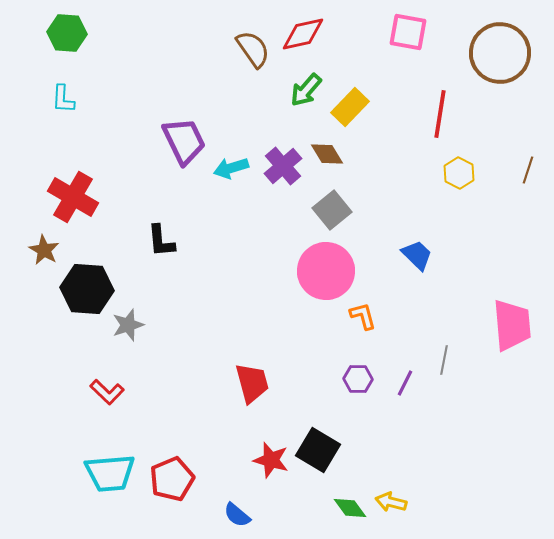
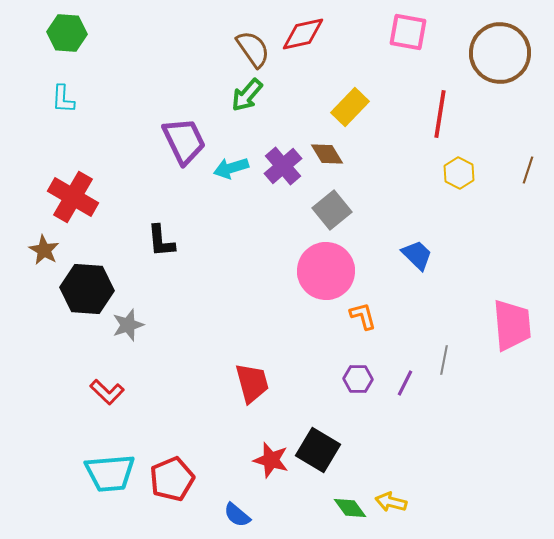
green arrow: moved 59 px left, 5 px down
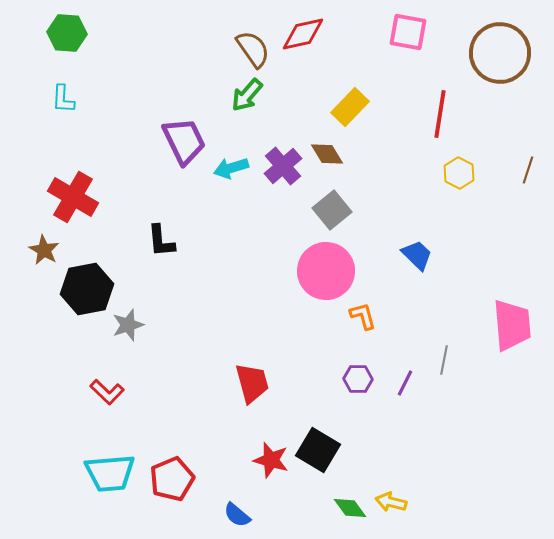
black hexagon: rotated 15 degrees counterclockwise
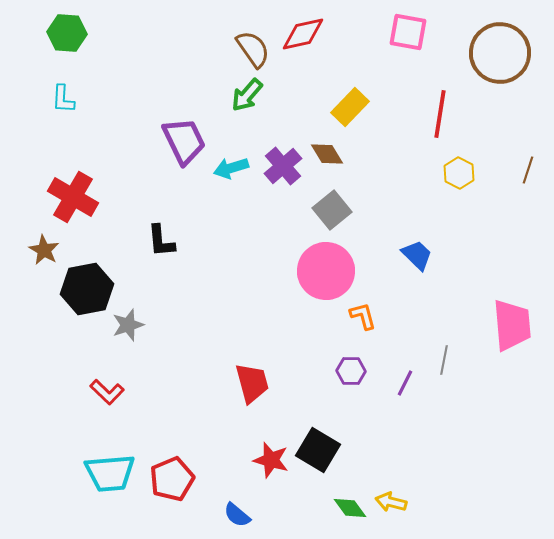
purple hexagon: moved 7 px left, 8 px up
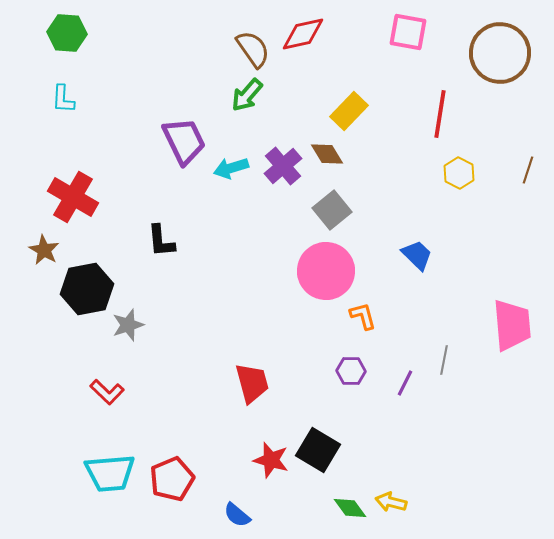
yellow rectangle: moved 1 px left, 4 px down
